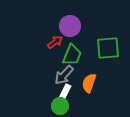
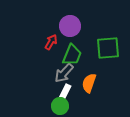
red arrow: moved 4 px left; rotated 21 degrees counterclockwise
gray arrow: moved 2 px up
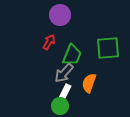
purple circle: moved 10 px left, 11 px up
red arrow: moved 2 px left
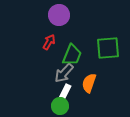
purple circle: moved 1 px left
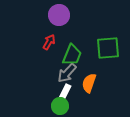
gray arrow: moved 3 px right
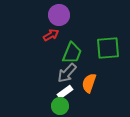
red arrow: moved 2 px right, 7 px up; rotated 28 degrees clockwise
green trapezoid: moved 2 px up
white rectangle: rotated 28 degrees clockwise
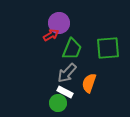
purple circle: moved 8 px down
green trapezoid: moved 4 px up
white rectangle: rotated 63 degrees clockwise
green circle: moved 2 px left, 3 px up
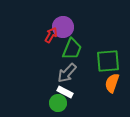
purple circle: moved 4 px right, 4 px down
red arrow: rotated 28 degrees counterclockwise
green square: moved 13 px down
orange semicircle: moved 23 px right
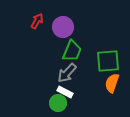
red arrow: moved 14 px left, 14 px up
green trapezoid: moved 2 px down
